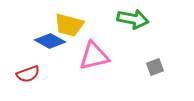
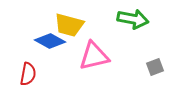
red semicircle: rotated 60 degrees counterclockwise
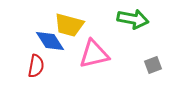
blue diamond: rotated 28 degrees clockwise
pink triangle: moved 2 px up
gray square: moved 2 px left, 2 px up
red semicircle: moved 8 px right, 8 px up
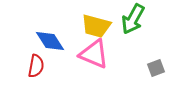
green arrow: rotated 108 degrees clockwise
yellow trapezoid: moved 27 px right, 1 px down
pink triangle: rotated 36 degrees clockwise
gray square: moved 3 px right, 3 px down
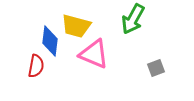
yellow trapezoid: moved 20 px left
blue diamond: rotated 40 degrees clockwise
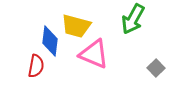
gray square: rotated 24 degrees counterclockwise
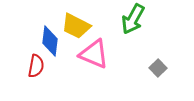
yellow trapezoid: rotated 12 degrees clockwise
gray square: moved 2 px right
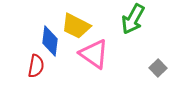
pink triangle: rotated 12 degrees clockwise
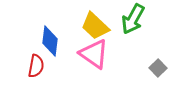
yellow trapezoid: moved 19 px right; rotated 16 degrees clockwise
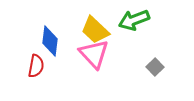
green arrow: moved 1 px right, 1 px down; rotated 40 degrees clockwise
yellow trapezoid: moved 4 px down
pink triangle: rotated 12 degrees clockwise
gray square: moved 3 px left, 1 px up
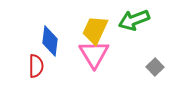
yellow trapezoid: rotated 72 degrees clockwise
pink triangle: rotated 12 degrees clockwise
red semicircle: rotated 10 degrees counterclockwise
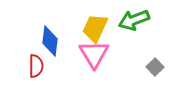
yellow trapezoid: moved 2 px up
